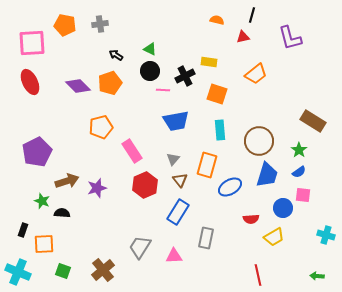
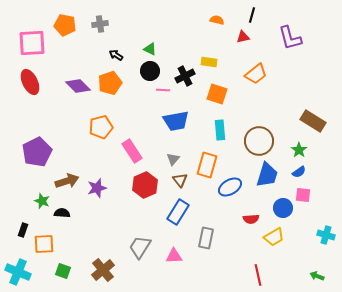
green arrow at (317, 276): rotated 16 degrees clockwise
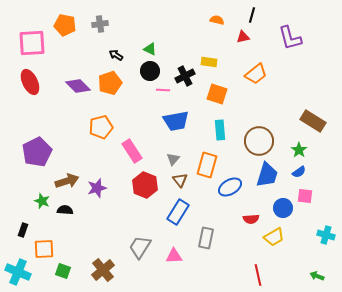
red hexagon at (145, 185): rotated 15 degrees counterclockwise
pink square at (303, 195): moved 2 px right, 1 px down
black semicircle at (62, 213): moved 3 px right, 3 px up
orange square at (44, 244): moved 5 px down
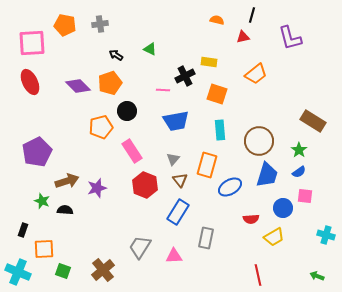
black circle at (150, 71): moved 23 px left, 40 px down
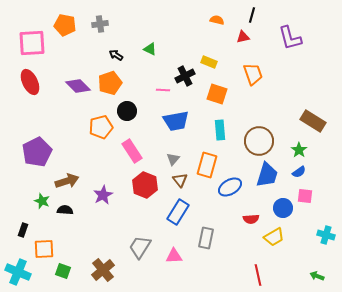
yellow rectangle at (209, 62): rotated 14 degrees clockwise
orange trapezoid at (256, 74): moved 3 px left; rotated 70 degrees counterclockwise
purple star at (97, 188): moved 6 px right, 7 px down; rotated 12 degrees counterclockwise
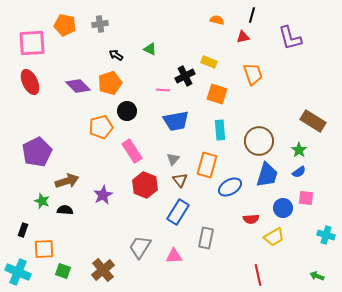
pink square at (305, 196): moved 1 px right, 2 px down
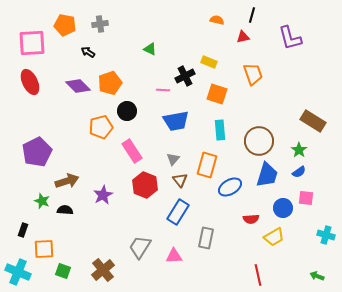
black arrow at (116, 55): moved 28 px left, 3 px up
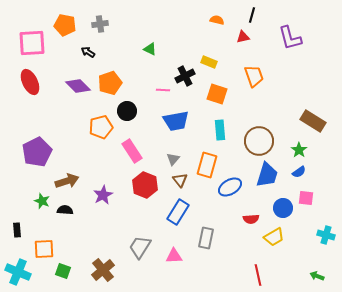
orange trapezoid at (253, 74): moved 1 px right, 2 px down
black rectangle at (23, 230): moved 6 px left; rotated 24 degrees counterclockwise
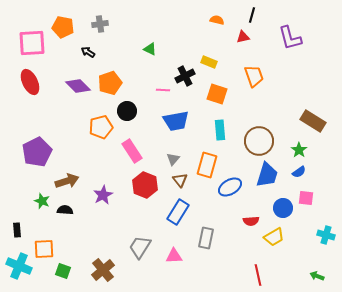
orange pentagon at (65, 25): moved 2 px left, 2 px down
red semicircle at (251, 219): moved 2 px down
cyan cross at (18, 272): moved 1 px right, 6 px up
